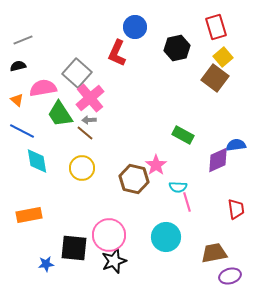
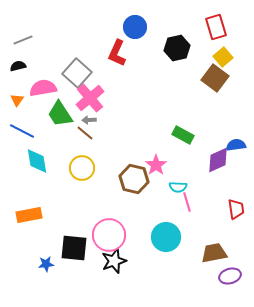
orange triangle: rotated 24 degrees clockwise
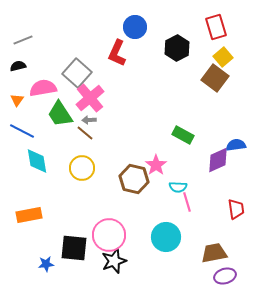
black hexagon: rotated 15 degrees counterclockwise
purple ellipse: moved 5 px left
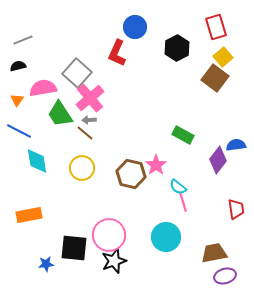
blue line: moved 3 px left
purple diamond: rotated 28 degrees counterclockwise
brown hexagon: moved 3 px left, 5 px up
cyan semicircle: rotated 36 degrees clockwise
pink line: moved 4 px left
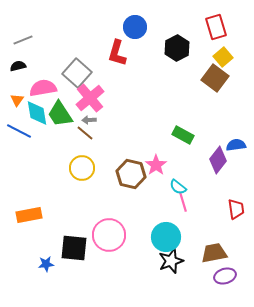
red L-shape: rotated 8 degrees counterclockwise
cyan diamond: moved 48 px up
black star: moved 57 px right
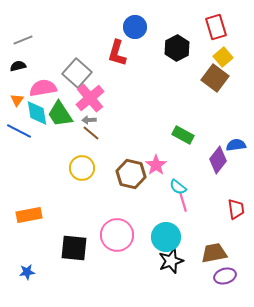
brown line: moved 6 px right
pink circle: moved 8 px right
blue star: moved 19 px left, 8 px down
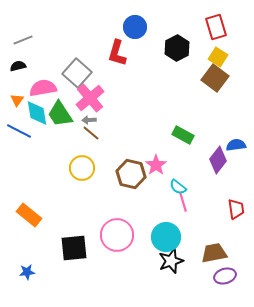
yellow square: moved 5 px left; rotated 18 degrees counterclockwise
orange rectangle: rotated 50 degrees clockwise
black square: rotated 12 degrees counterclockwise
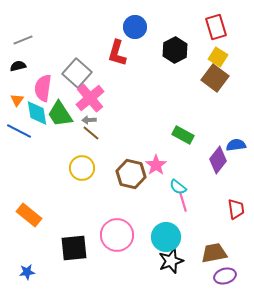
black hexagon: moved 2 px left, 2 px down
pink semicircle: rotated 72 degrees counterclockwise
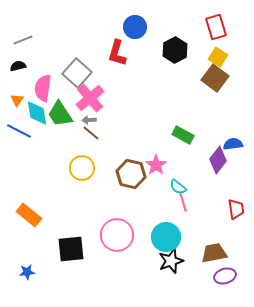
blue semicircle: moved 3 px left, 1 px up
black square: moved 3 px left, 1 px down
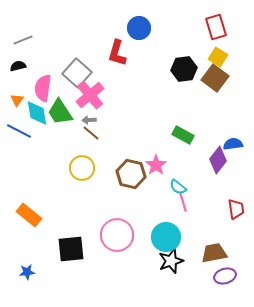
blue circle: moved 4 px right, 1 px down
black hexagon: moved 9 px right, 19 px down; rotated 20 degrees clockwise
pink cross: moved 3 px up
green trapezoid: moved 2 px up
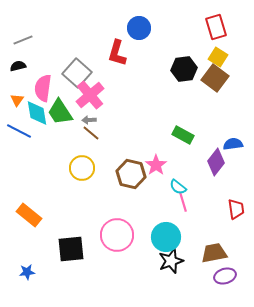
purple diamond: moved 2 px left, 2 px down
